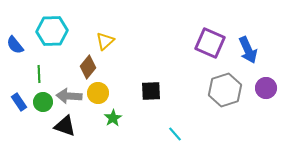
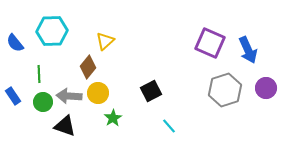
blue semicircle: moved 2 px up
black square: rotated 25 degrees counterclockwise
blue rectangle: moved 6 px left, 6 px up
cyan line: moved 6 px left, 8 px up
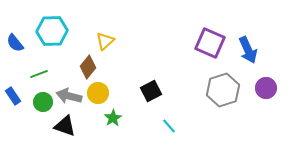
green line: rotated 72 degrees clockwise
gray hexagon: moved 2 px left
gray arrow: rotated 10 degrees clockwise
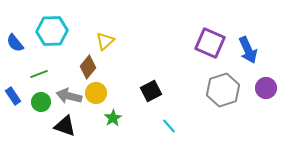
yellow circle: moved 2 px left
green circle: moved 2 px left
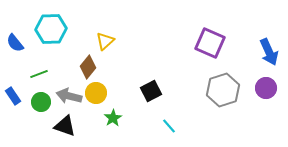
cyan hexagon: moved 1 px left, 2 px up
blue arrow: moved 21 px right, 2 px down
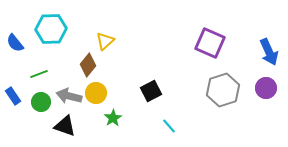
brown diamond: moved 2 px up
